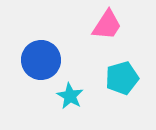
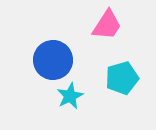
blue circle: moved 12 px right
cyan star: rotated 16 degrees clockwise
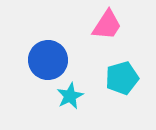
blue circle: moved 5 px left
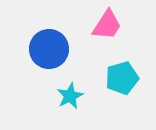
blue circle: moved 1 px right, 11 px up
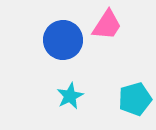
blue circle: moved 14 px right, 9 px up
cyan pentagon: moved 13 px right, 21 px down
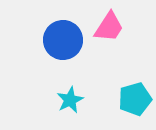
pink trapezoid: moved 2 px right, 2 px down
cyan star: moved 4 px down
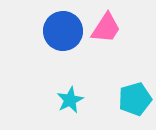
pink trapezoid: moved 3 px left, 1 px down
blue circle: moved 9 px up
